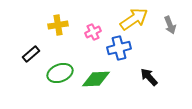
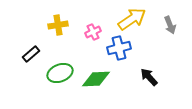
yellow arrow: moved 2 px left
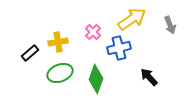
yellow cross: moved 17 px down
pink cross: rotated 21 degrees counterclockwise
black rectangle: moved 1 px left, 1 px up
green diamond: rotated 68 degrees counterclockwise
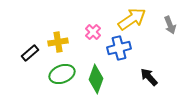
green ellipse: moved 2 px right, 1 px down
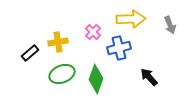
yellow arrow: moved 1 px left; rotated 32 degrees clockwise
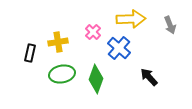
blue cross: rotated 35 degrees counterclockwise
black rectangle: rotated 36 degrees counterclockwise
green ellipse: rotated 10 degrees clockwise
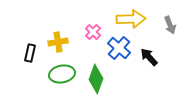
black arrow: moved 20 px up
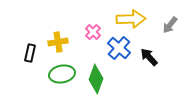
gray arrow: rotated 60 degrees clockwise
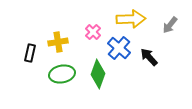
green diamond: moved 2 px right, 5 px up
